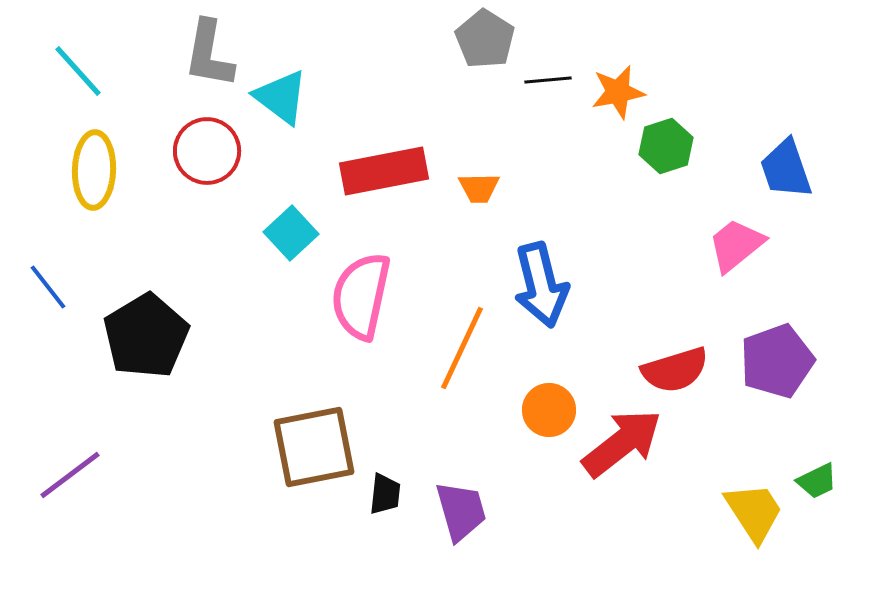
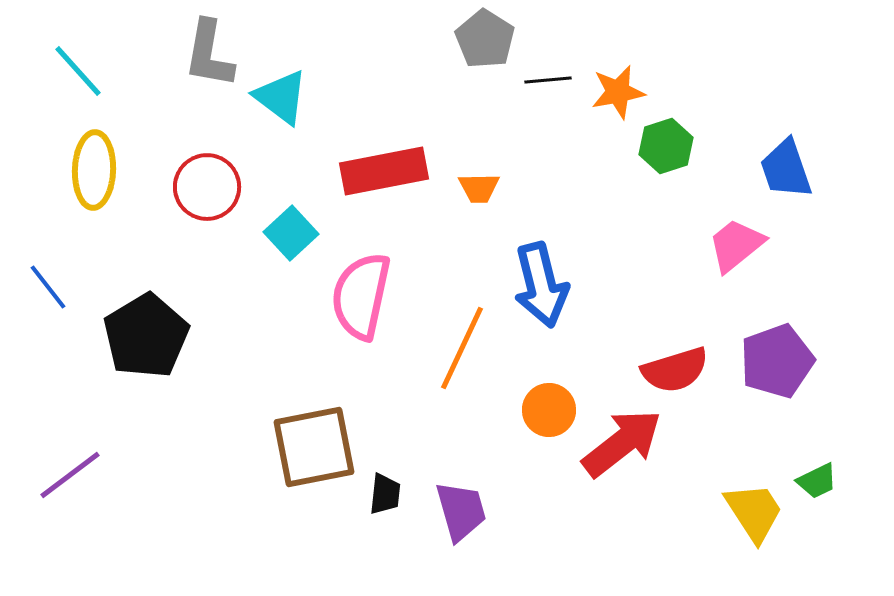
red circle: moved 36 px down
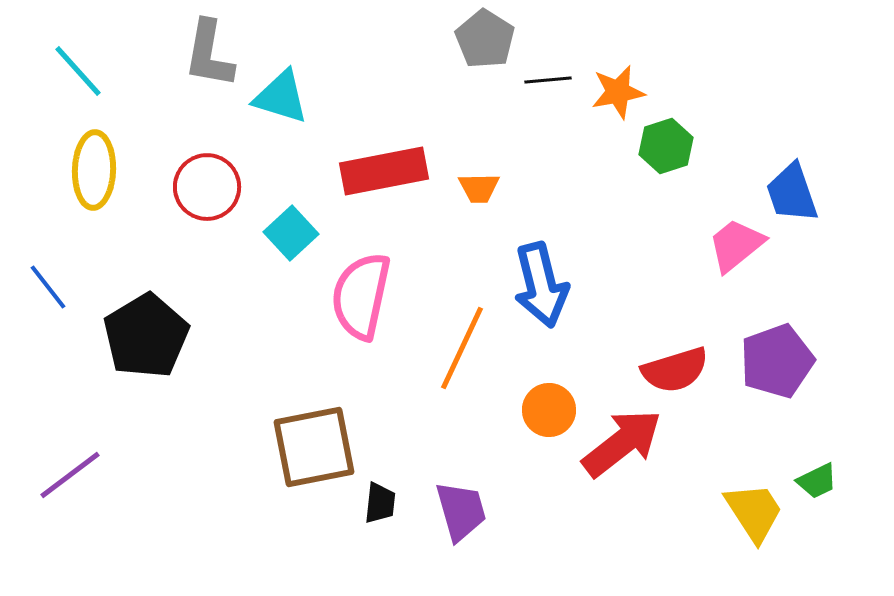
cyan triangle: rotated 20 degrees counterclockwise
blue trapezoid: moved 6 px right, 24 px down
black trapezoid: moved 5 px left, 9 px down
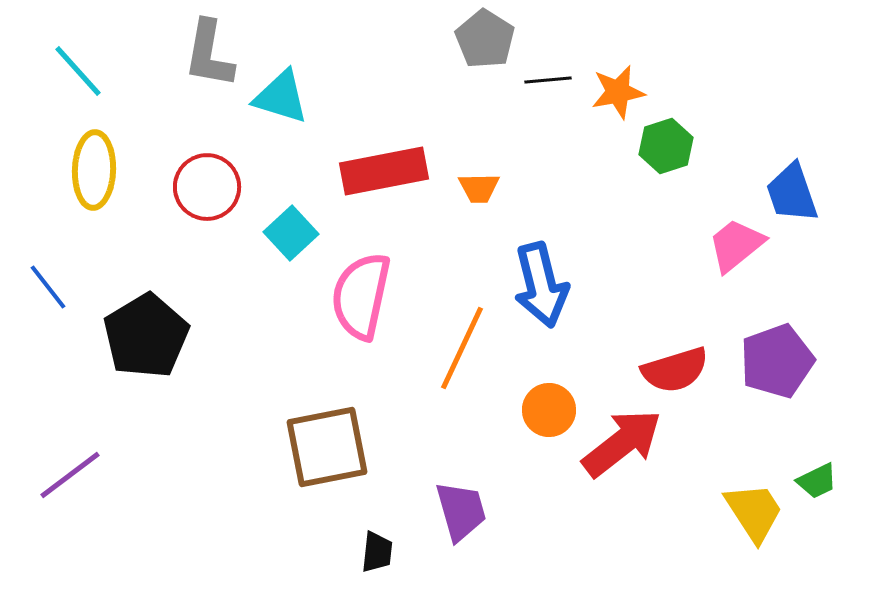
brown square: moved 13 px right
black trapezoid: moved 3 px left, 49 px down
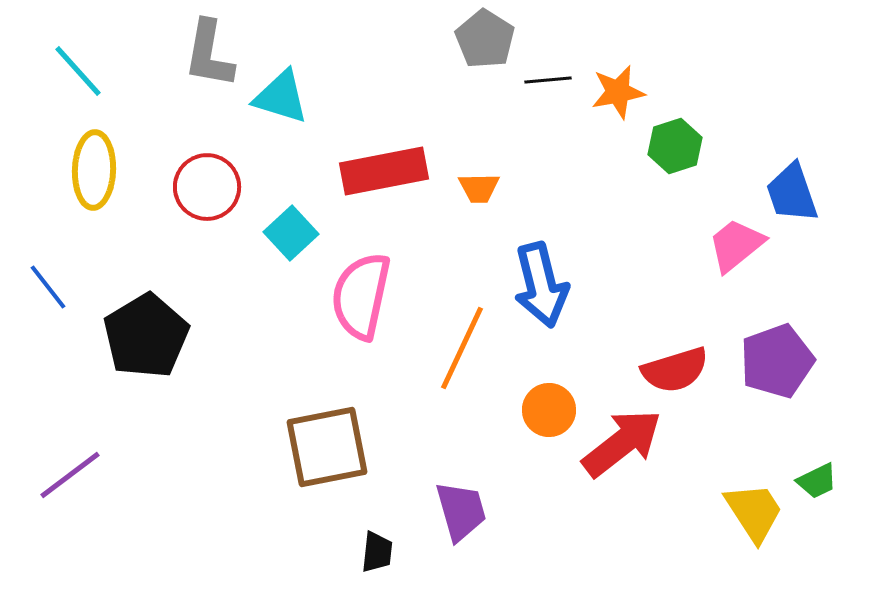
green hexagon: moved 9 px right
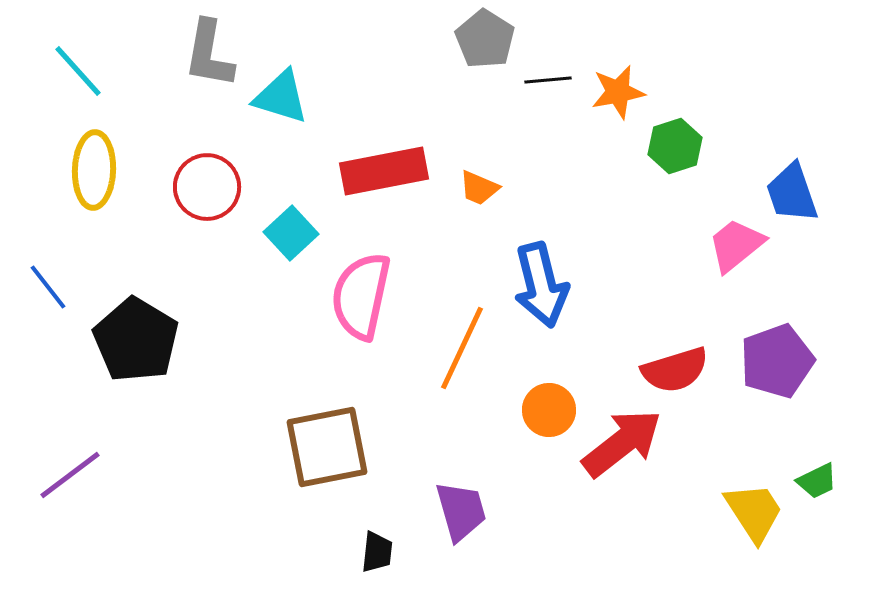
orange trapezoid: rotated 24 degrees clockwise
black pentagon: moved 10 px left, 4 px down; rotated 10 degrees counterclockwise
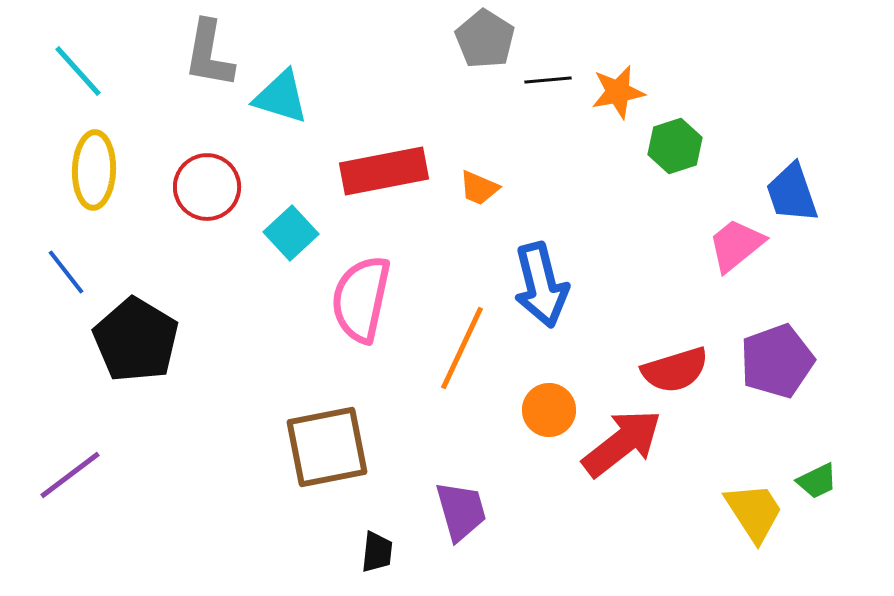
blue line: moved 18 px right, 15 px up
pink semicircle: moved 3 px down
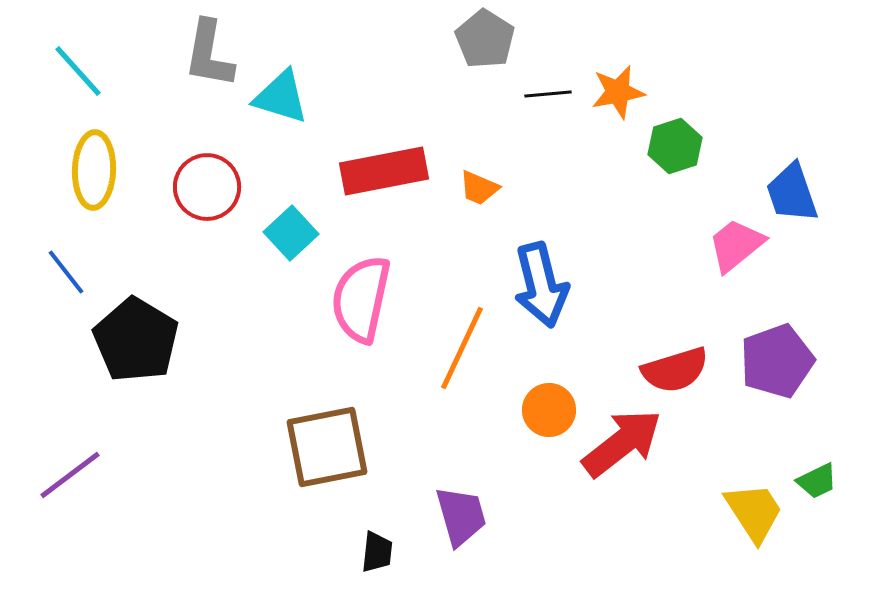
black line: moved 14 px down
purple trapezoid: moved 5 px down
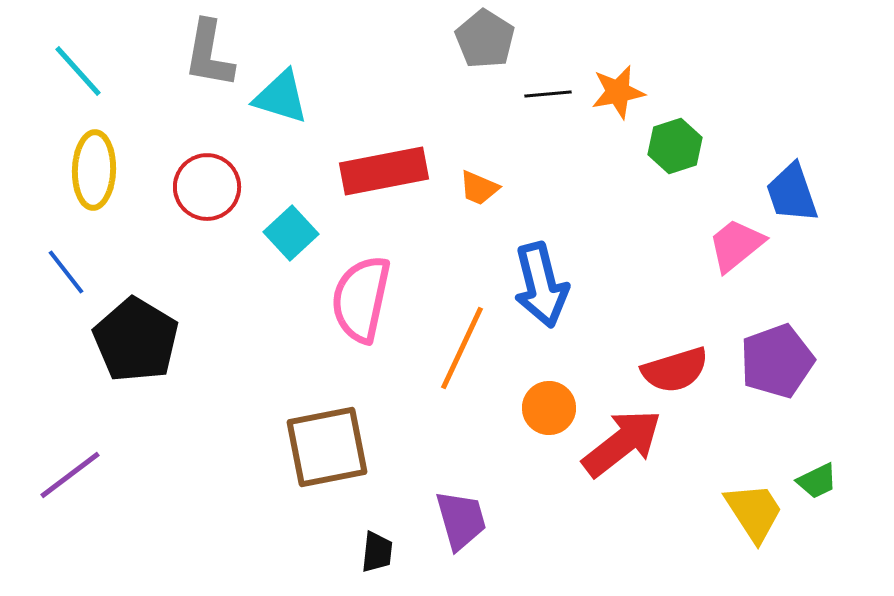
orange circle: moved 2 px up
purple trapezoid: moved 4 px down
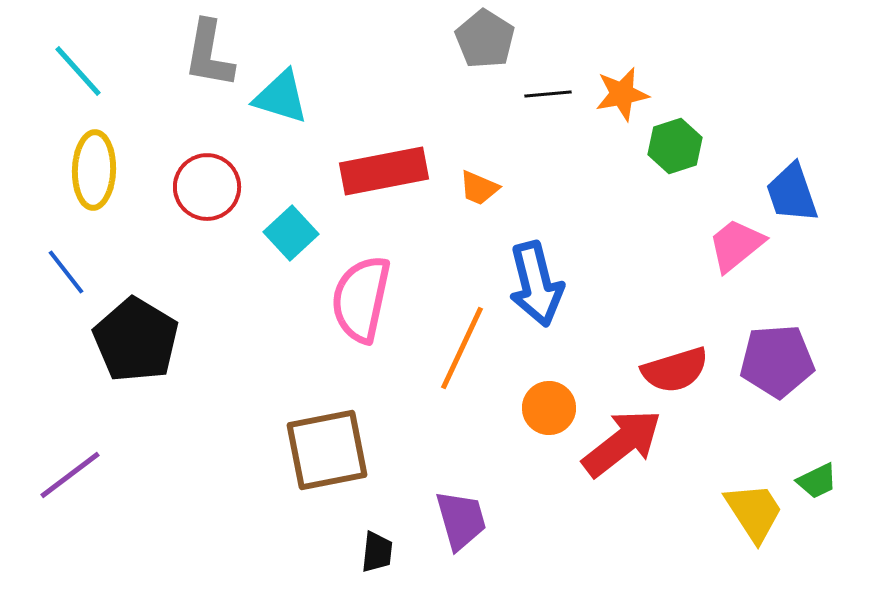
orange star: moved 4 px right, 2 px down
blue arrow: moved 5 px left, 1 px up
purple pentagon: rotated 16 degrees clockwise
brown square: moved 3 px down
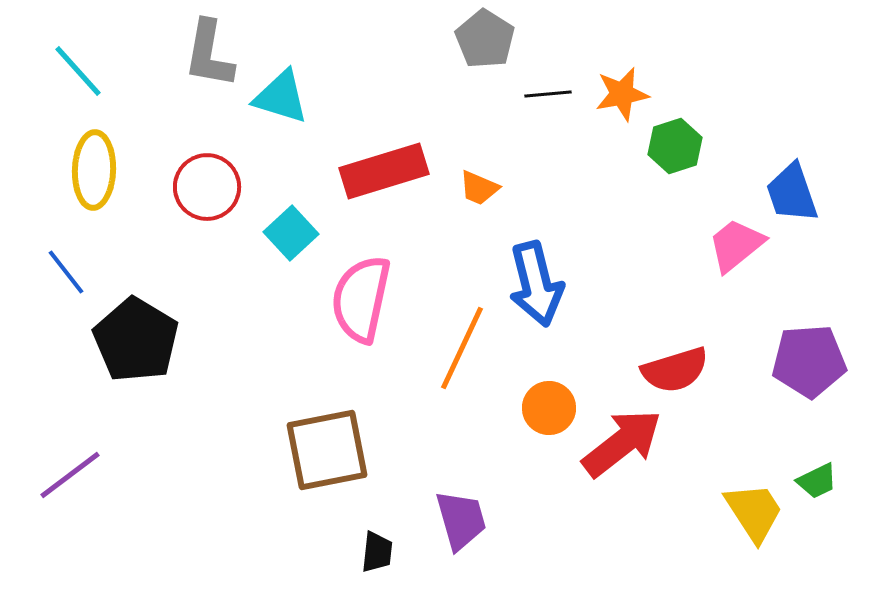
red rectangle: rotated 6 degrees counterclockwise
purple pentagon: moved 32 px right
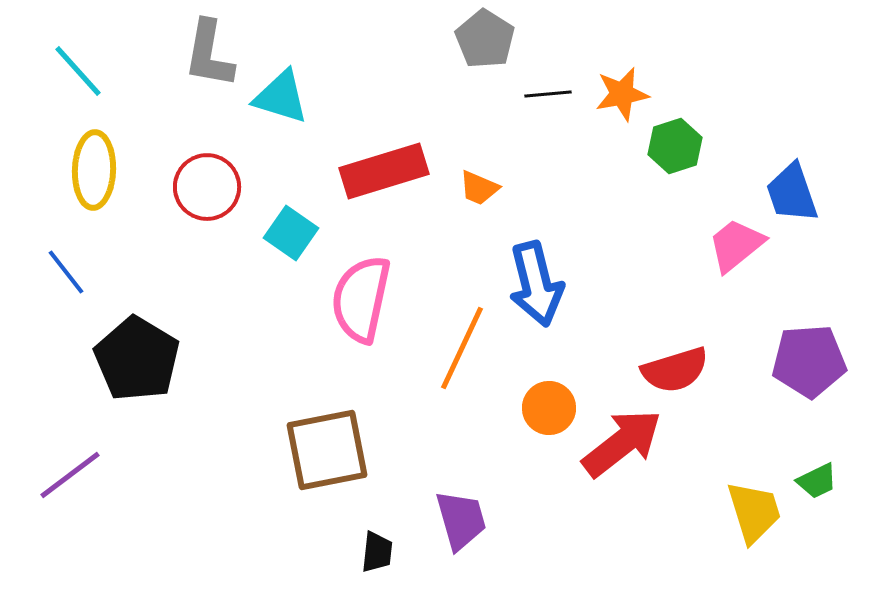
cyan square: rotated 12 degrees counterclockwise
black pentagon: moved 1 px right, 19 px down
yellow trapezoid: rotated 16 degrees clockwise
